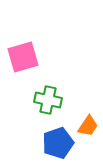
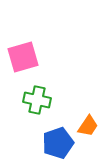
green cross: moved 11 px left
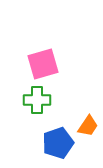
pink square: moved 20 px right, 7 px down
green cross: rotated 12 degrees counterclockwise
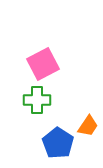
pink square: rotated 12 degrees counterclockwise
blue pentagon: rotated 20 degrees counterclockwise
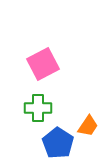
green cross: moved 1 px right, 8 px down
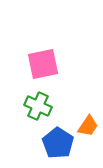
pink square: rotated 16 degrees clockwise
green cross: moved 2 px up; rotated 24 degrees clockwise
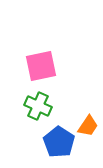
pink square: moved 2 px left, 2 px down
blue pentagon: moved 1 px right, 1 px up
